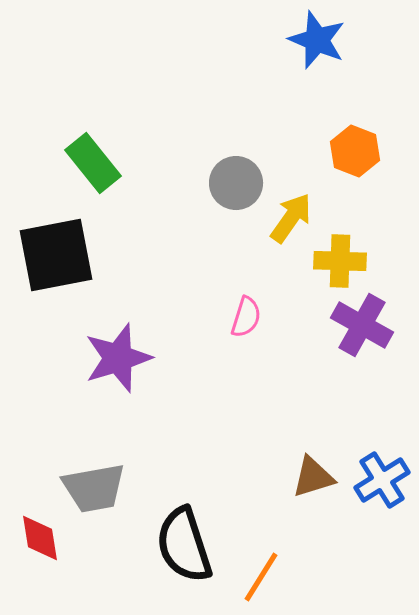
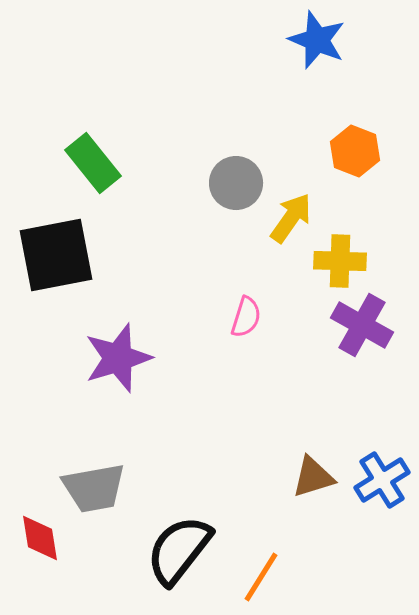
black semicircle: moved 5 px left, 5 px down; rotated 56 degrees clockwise
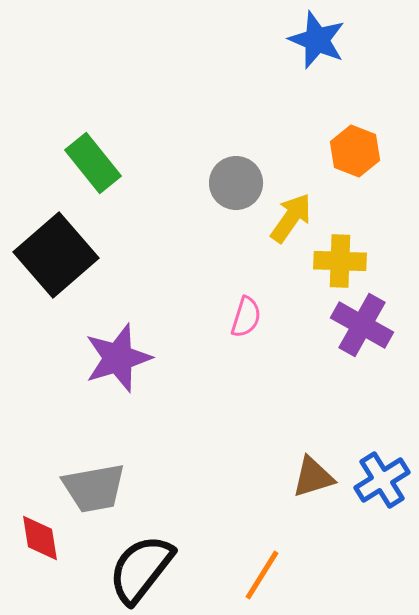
black square: rotated 30 degrees counterclockwise
black semicircle: moved 38 px left, 19 px down
orange line: moved 1 px right, 2 px up
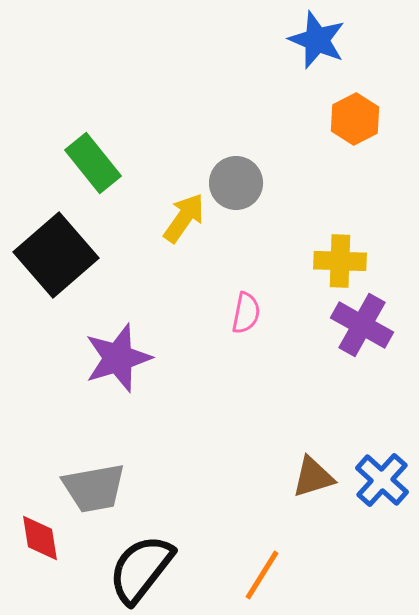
orange hexagon: moved 32 px up; rotated 12 degrees clockwise
yellow arrow: moved 107 px left
pink semicircle: moved 4 px up; rotated 6 degrees counterclockwise
blue cross: rotated 16 degrees counterclockwise
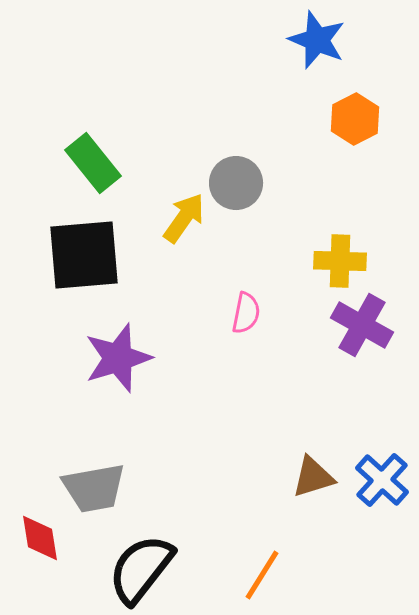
black square: moved 28 px right; rotated 36 degrees clockwise
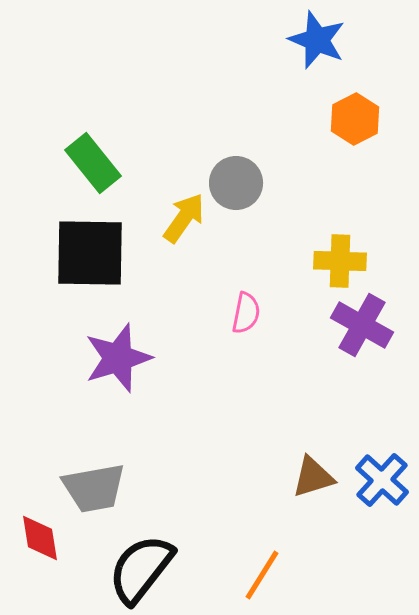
black square: moved 6 px right, 2 px up; rotated 6 degrees clockwise
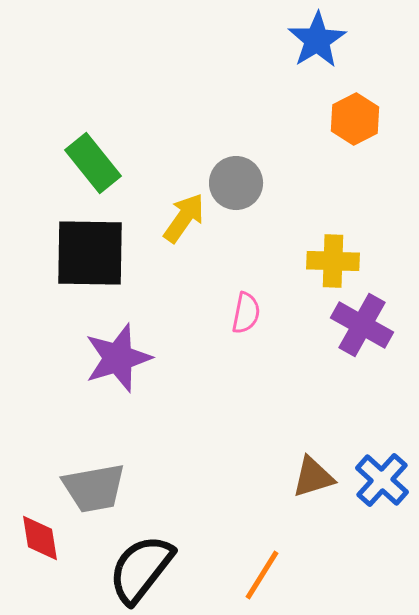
blue star: rotated 18 degrees clockwise
yellow cross: moved 7 px left
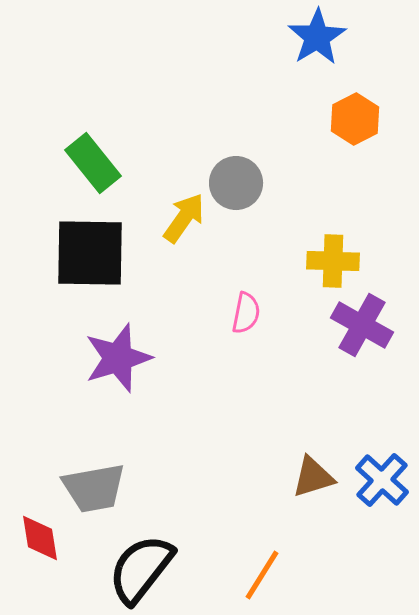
blue star: moved 3 px up
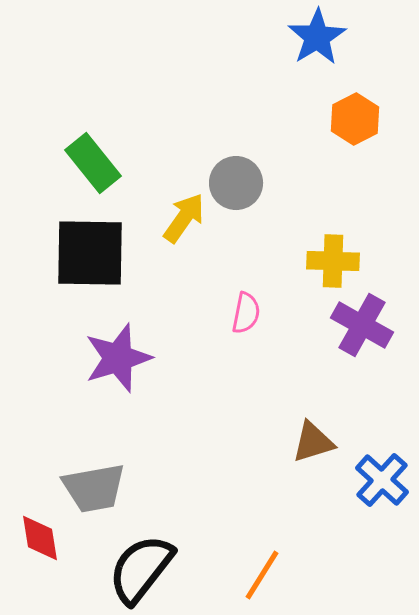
brown triangle: moved 35 px up
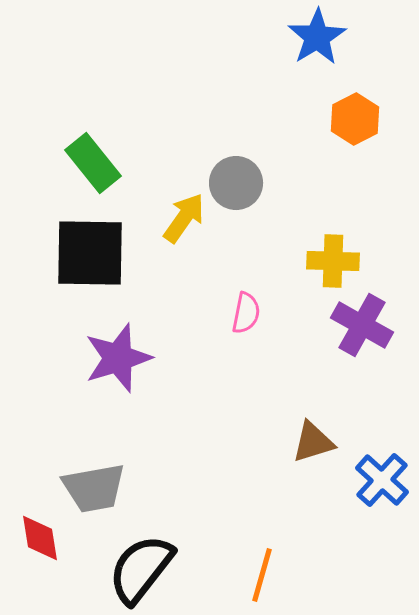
orange line: rotated 16 degrees counterclockwise
